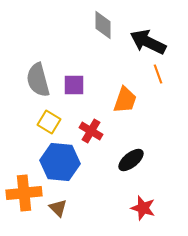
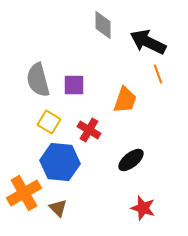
red cross: moved 2 px left, 1 px up
orange cross: rotated 24 degrees counterclockwise
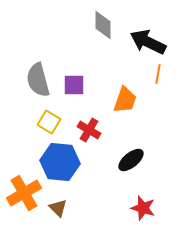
orange line: rotated 30 degrees clockwise
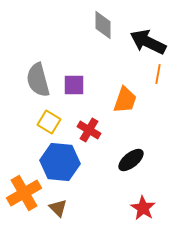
red star: rotated 15 degrees clockwise
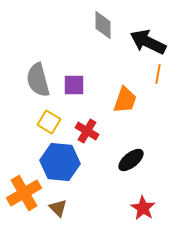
red cross: moved 2 px left, 1 px down
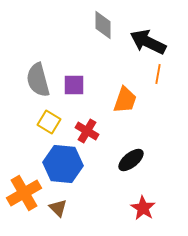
blue hexagon: moved 3 px right, 2 px down
